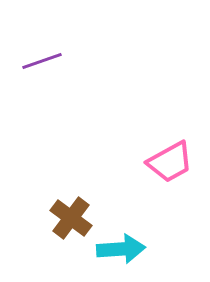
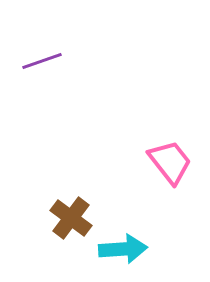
pink trapezoid: rotated 99 degrees counterclockwise
cyan arrow: moved 2 px right
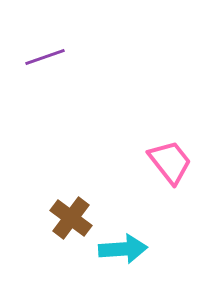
purple line: moved 3 px right, 4 px up
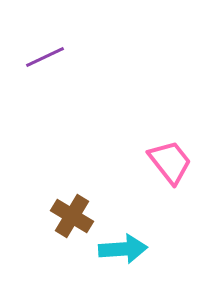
purple line: rotated 6 degrees counterclockwise
brown cross: moved 1 px right, 2 px up; rotated 6 degrees counterclockwise
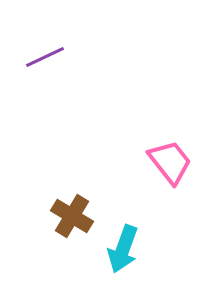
cyan arrow: rotated 114 degrees clockwise
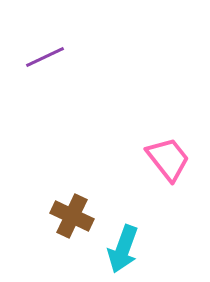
pink trapezoid: moved 2 px left, 3 px up
brown cross: rotated 6 degrees counterclockwise
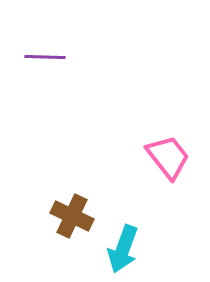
purple line: rotated 27 degrees clockwise
pink trapezoid: moved 2 px up
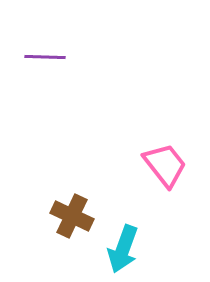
pink trapezoid: moved 3 px left, 8 px down
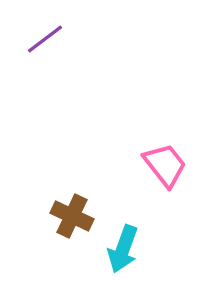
purple line: moved 18 px up; rotated 39 degrees counterclockwise
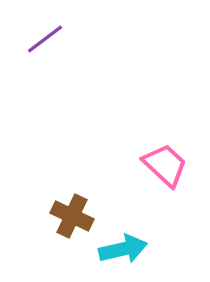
pink trapezoid: rotated 9 degrees counterclockwise
cyan arrow: rotated 123 degrees counterclockwise
